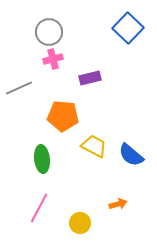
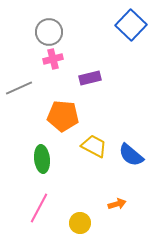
blue square: moved 3 px right, 3 px up
orange arrow: moved 1 px left
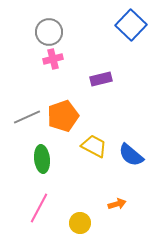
purple rectangle: moved 11 px right, 1 px down
gray line: moved 8 px right, 29 px down
orange pentagon: rotated 24 degrees counterclockwise
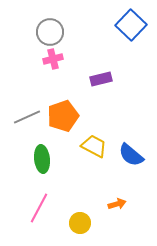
gray circle: moved 1 px right
